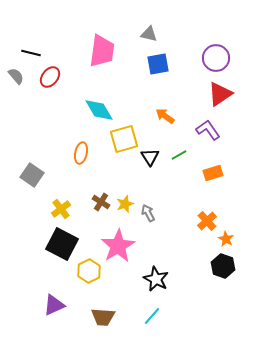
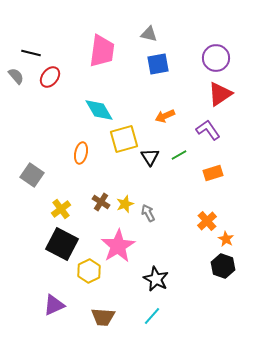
orange arrow: rotated 60 degrees counterclockwise
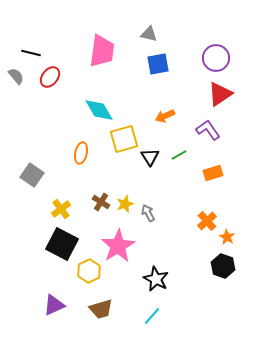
orange star: moved 1 px right, 2 px up
brown trapezoid: moved 2 px left, 8 px up; rotated 20 degrees counterclockwise
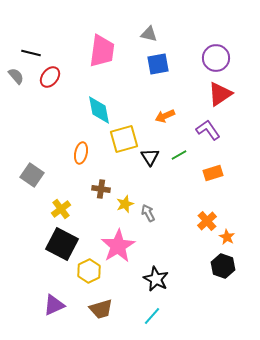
cyan diamond: rotated 20 degrees clockwise
brown cross: moved 13 px up; rotated 24 degrees counterclockwise
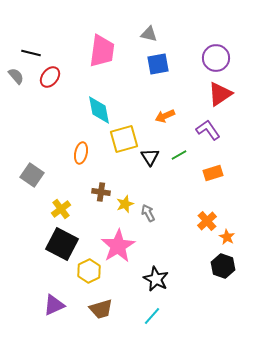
brown cross: moved 3 px down
